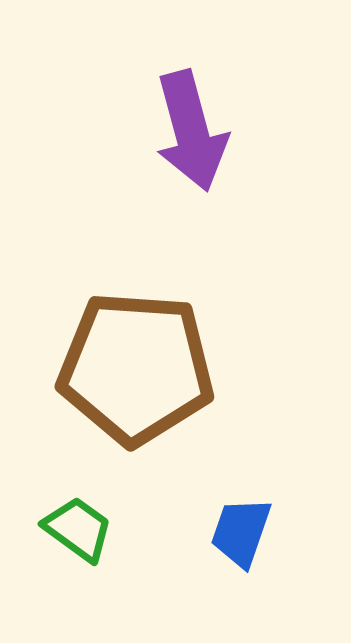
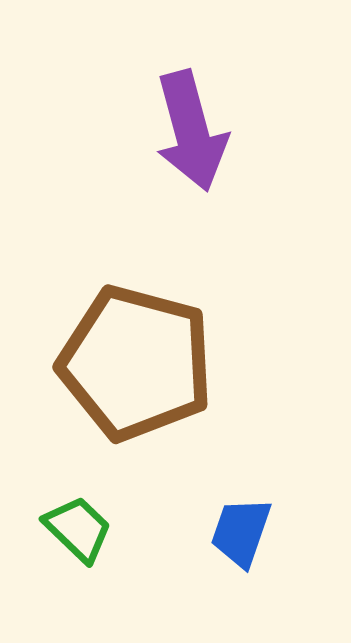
brown pentagon: moved 5 px up; rotated 11 degrees clockwise
green trapezoid: rotated 8 degrees clockwise
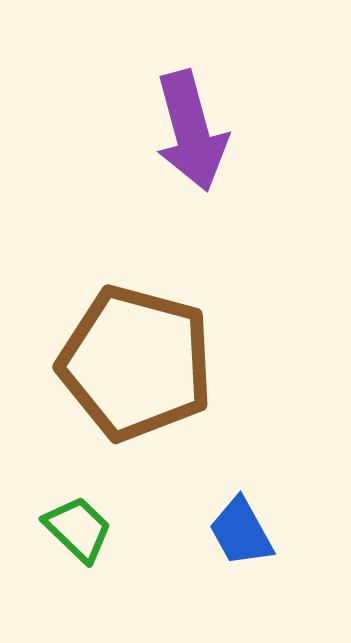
blue trapezoid: rotated 48 degrees counterclockwise
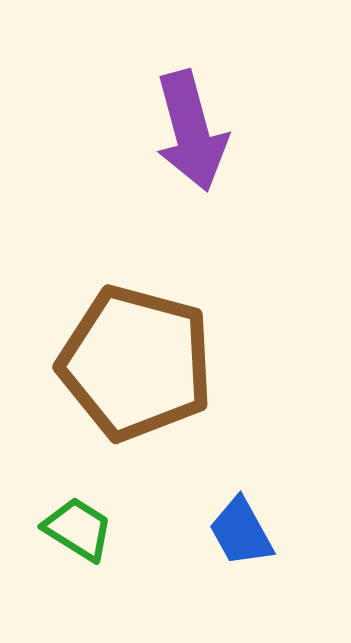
green trapezoid: rotated 12 degrees counterclockwise
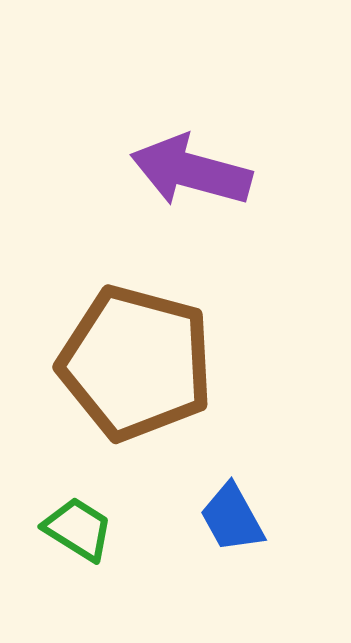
purple arrow: moved 40 px down; rotated 120 degrees clockwise
blue trapezoid: moved 9 px left, 14 px up
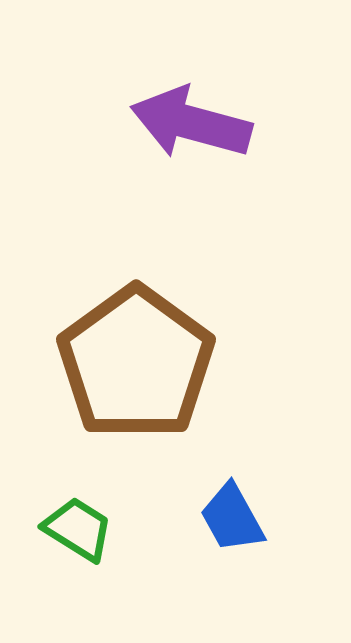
purple arrow: moved 48 px up
brown pentagon: rotated 21 degrees clockwise
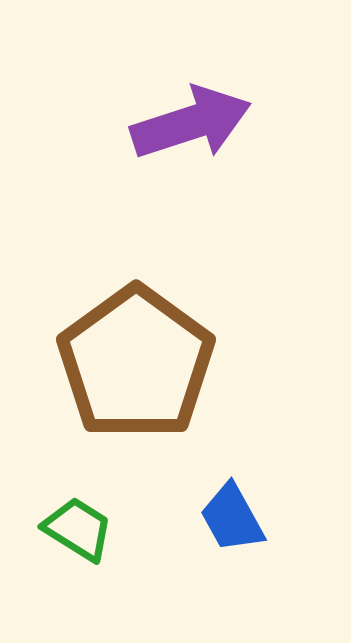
purple arrow: rotated 147 degrees clockwise
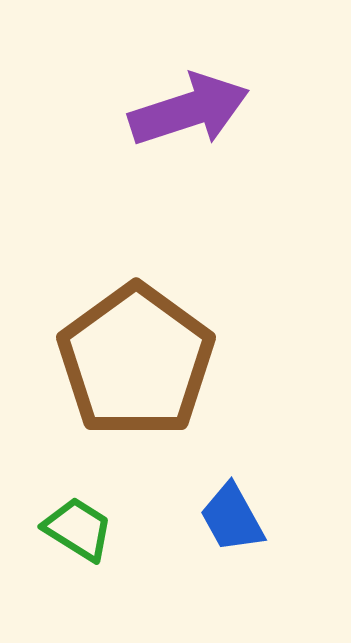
purple arrow: moved 2 px left, 13 px up
brown pentagon: moved 2 px up
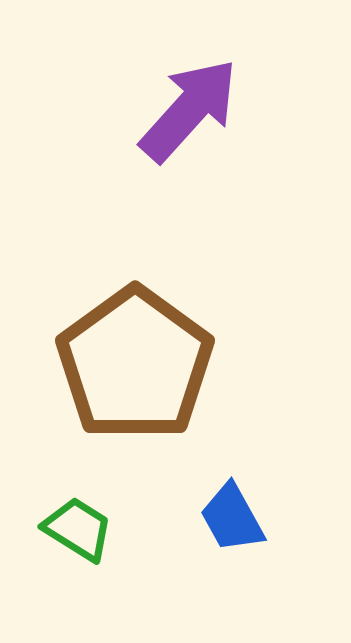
purple arrow: rotated 30 degrees counterclockwise
brown pentagon: moved 1 px left, 3 px down
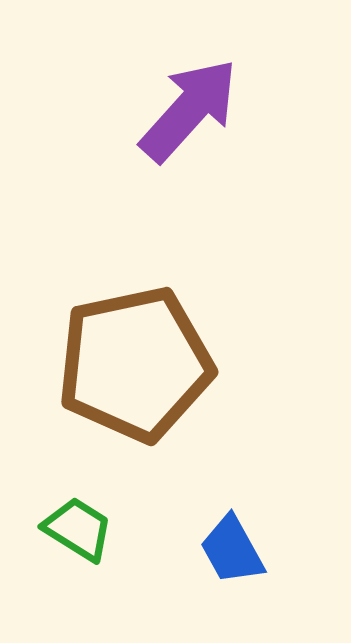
brown pentagon: rotated 24 degrees clockwise
blue trapezoid: moved 32 px down
